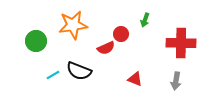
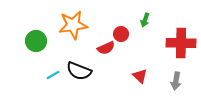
red triangle: moved 5 px right, 3 px up; rotated 21 degrees clockwise
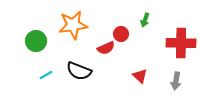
cyan line: moved 7 px left
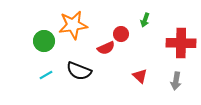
green circle: moved 8 px right
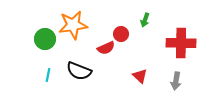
green circle: moved 1 px right, 2 px up
cyan line: moved 2 px right; rotated 48 degrees counterclockwise
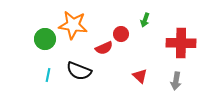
orange star: rotated 16 degrees clockwise
red semicircle: moved 2 px left
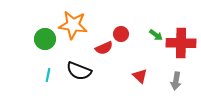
green arrow: moved 11 px right, 15 px down; rotated 72 degrees counterclockwise
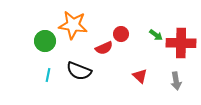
green circle: moved 2 px down
gray arrow: rotated 18 degrees counterclockwise
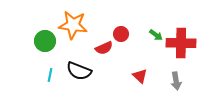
cyan line: moved 2 px right
